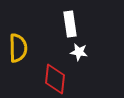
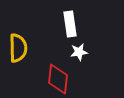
white star: rotated 18 degrees counterclockwise
red diamond: moved 3 px right
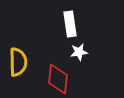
yellow semicircle: moved 14 px down
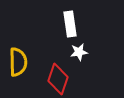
red diamond: rotated 12 degrees clockwise
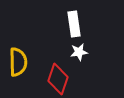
white rectangle: moved 4 px right
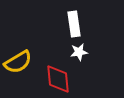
yellow semicircle: rotated 60 degrees clockwise
red diamond: rotated 24 degrees counterclockwise
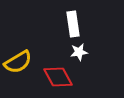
white rectangle: moved 1 px left
red diamond: moved 2 px up; rotated 24 degrees counterclockwise
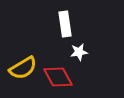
white rectangle: moved 8 px left
yellow semicircle: moved 5 px right, 6 px down
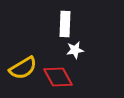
white rectangle: rotated 10 degrees clockwise
white star: moved 4 px left, 2 px up
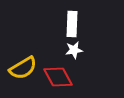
white rectangle: moved 7 px right
white star: moved 1 px left
